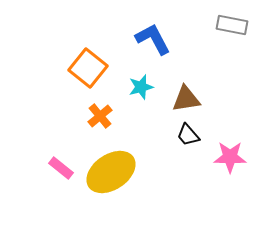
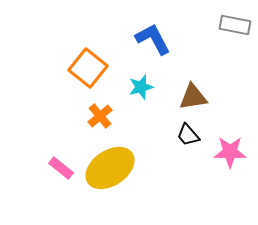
gray rectangle: moved 3 px right
brown triangle: moved 7 px right, 2 px up
pink star: moved 5 px up
yellow ellipse: moved 1 px left, 4 px up
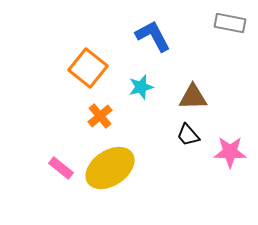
gray rectangle: moved 5 px left, 2 px up
blue L-shape: moved 3 px up
brown triangle: rotated 8 degrees clockwise
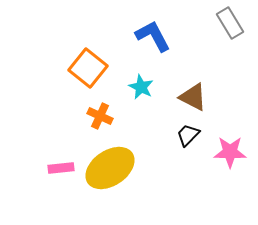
gray rectangle: rotated 48 degrees clockwise
cyan star: rotated 30 degrees counterclockwise
brown triangle: rotated 28 degrees clockwise
orange cross: rotated 25 degrees counterclockwise
black trapezoid: rotated 85 degrees clockwise
pink rectangle: rotated 45 degrees counterclockwise
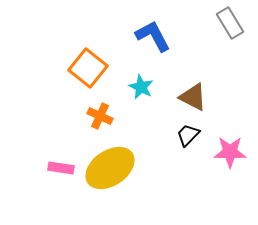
pink rectangle: rotated 15 degrees clockwise
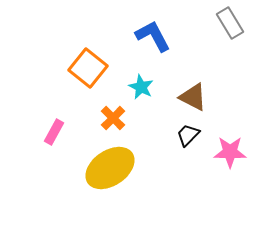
orange cross: moved 13 px right, 2 px down; rotated 20 degrees clockwise
pink rectangle: moved 7 px left, 36 px up; rotated 70 degrees counterclockwise
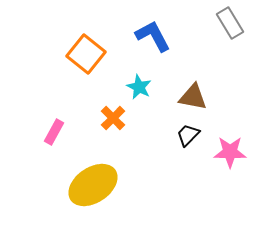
orange square: moved 2 px left, 14 px up
cyan star: moved 2 px left
brown triangle: rotated 16 degrees counterclockwise
yellow ellipse: moved 17 px left, 17 px down
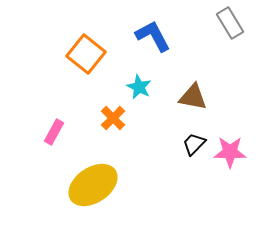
black trapezoid: moved 6 px right, 9 px down
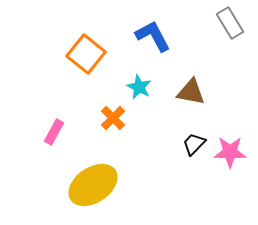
brown triangle: moved 2 px left, 5 px up
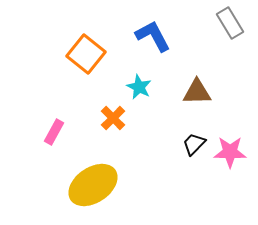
brown triangle: moved 6 px right; rotated 12 degrees counterclockwise
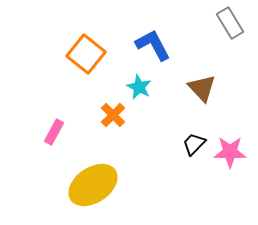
blue L-shape: moved 9 px down
brown triangle: moved 5 px right, 4 px up; rotated 48 degrees clockwise
orange cross: moved 3 px up
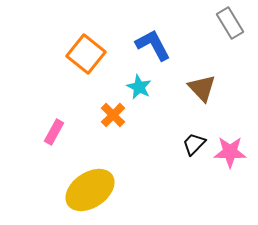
yellow ellipse: moved 3 px left, 5 px down
